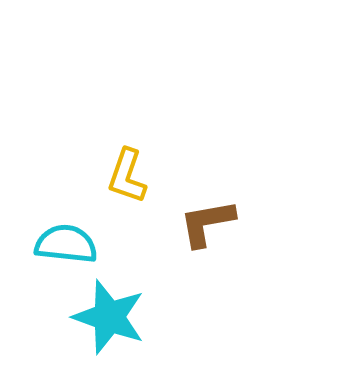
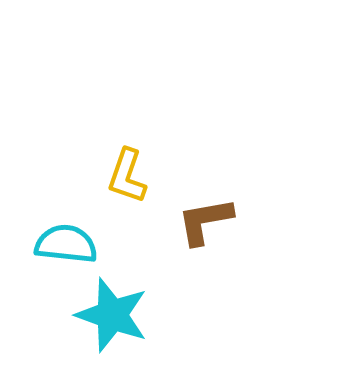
brown L-shape: moved 2 px left, 2 px up
cyan star: moved 3 px right, 2 px up
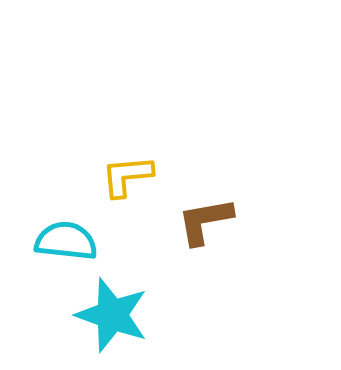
yellow L-shape: rotated 66 degrees clockwise
cyan semicircle: moved 3 px up
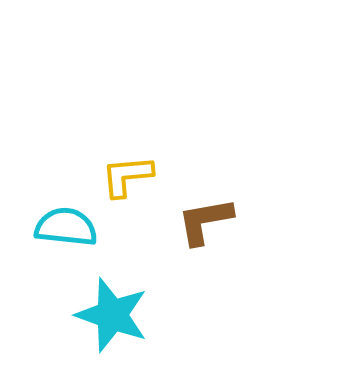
cyan semicircle: moved 14 px up
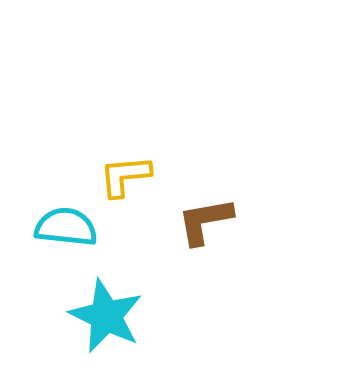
yellow L-shape: moved 2 px left
cyan star: moved 6 px left, 1 px down; rotated 6 degrees clockwise
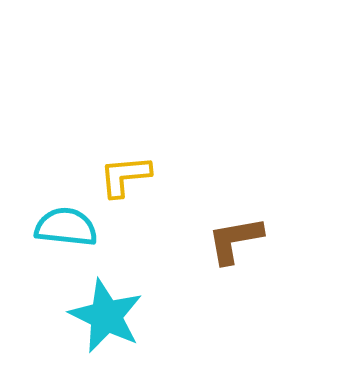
brown L-shape: moved 30 px right, 19 px down
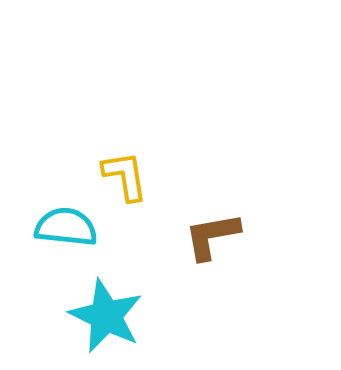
yellow L-shape: rotated 86 degrees clockwise
brown L-shape: moved 23 px left, 4 px up
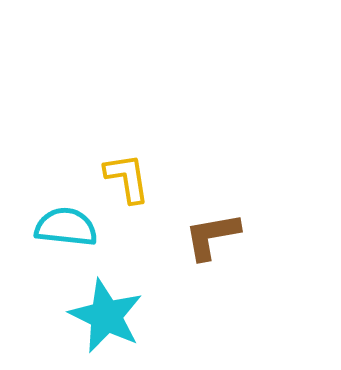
yellow L-shape: moved 2 px right, 2 px down
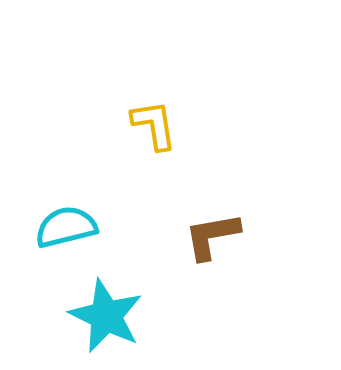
yellow L-shape: moved 27 px right, 53 px up
cyan semicircle: rotated 20 degrees counterclockwise
